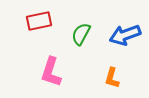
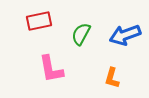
pink L-shape: moved 3 px up; rotated 28 degrees counterclockwise
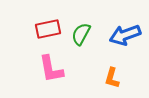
red rectangle: moved 9 px right, 8 px down
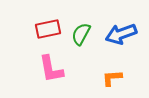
blue arrow: moved 4 px left, 1 px up
orange L-shape: rotated 70 degrees clockwise
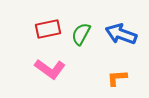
blue arrow: rotated 40 degrees clockwise
pink L-shape: moved 1 px left; rotated 44 degrees counterclockwise
orange L-shape: moved 5 px right
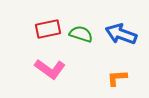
green semicircle: rotated 80 degrees clockwise
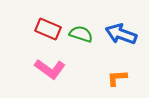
red rectangle: rotated 35 degrees clockwise
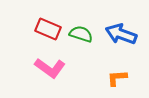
pink L-shape: moved 1 px up
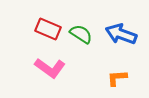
green semicircle: rotated 15 degrees clockwise
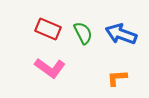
green semicircle: moved 2 px right, 1 px up; rotated 30 degrees clockwise
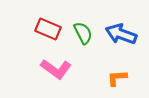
pink L-shape: moved 6 px right, 1 px down
